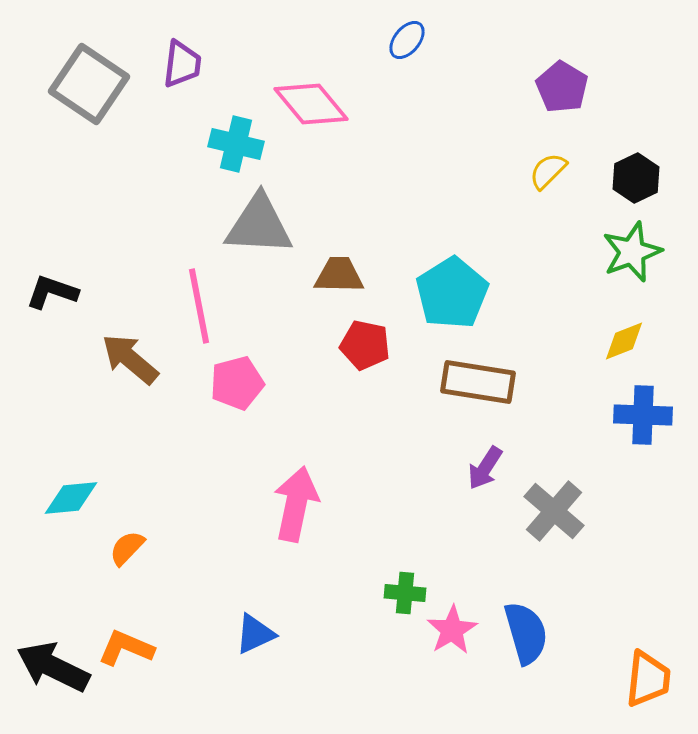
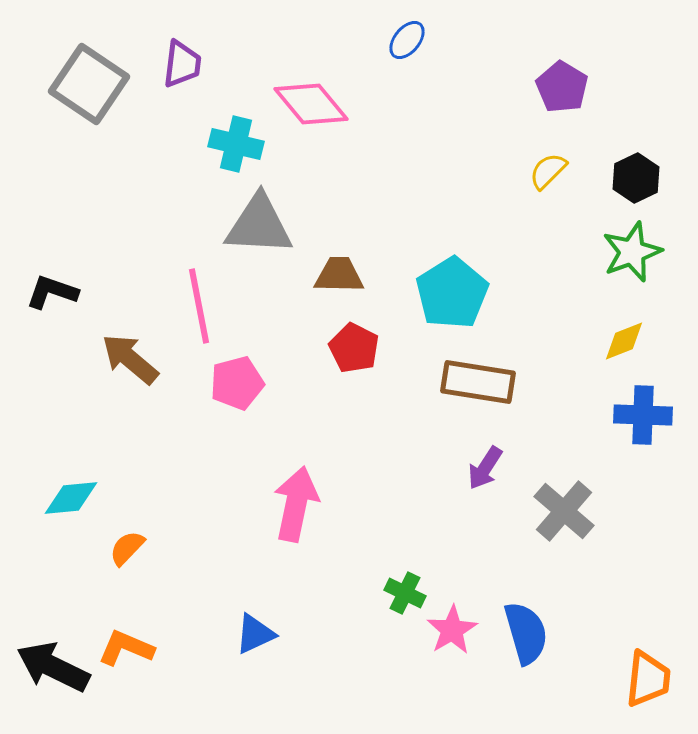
red pentagon: moved 11 px left, 3 px down; rotated 15 degrees clockwise
gray cross: moved 10 px right
green cross: rotated 21 degrees clockwise
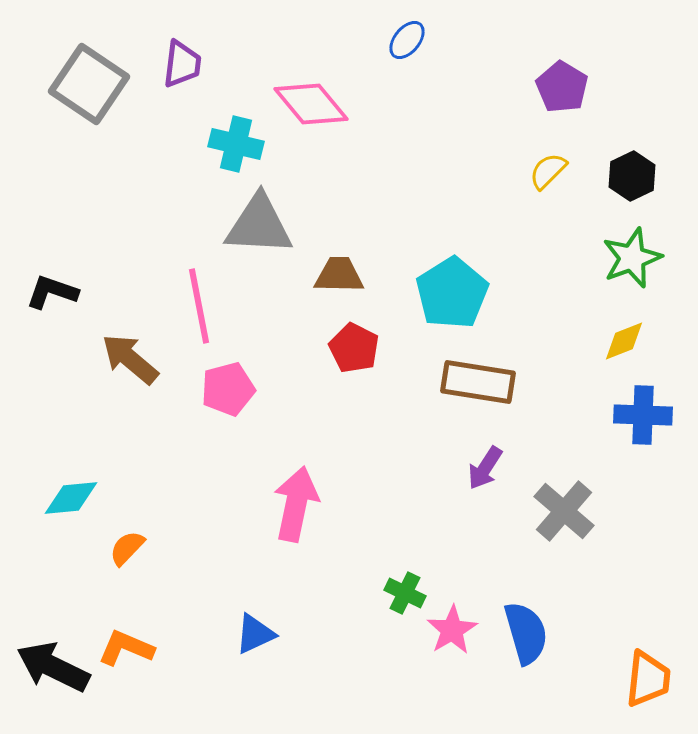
black hexagon: moved 4 px left, 2 px up
green star: moved 6 px down
pink pentagon: moved 9 px left, 6 px down
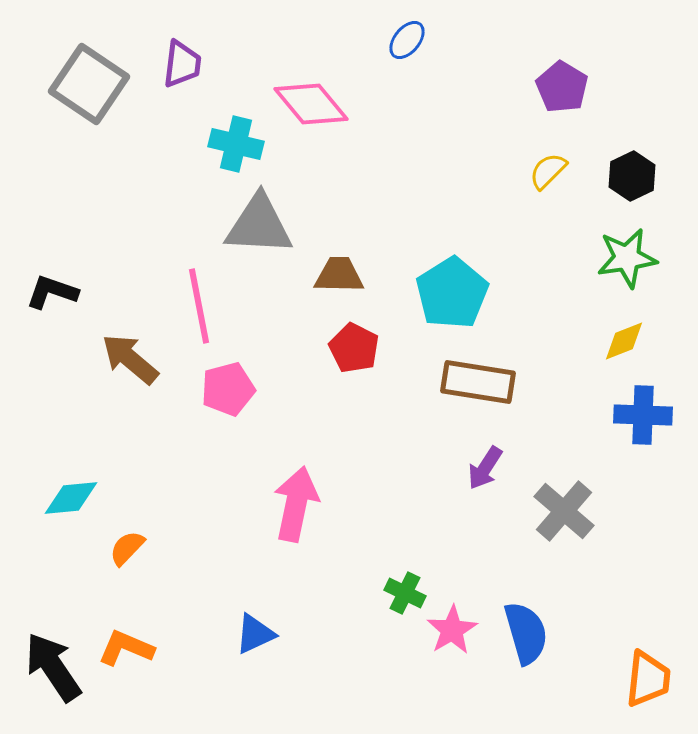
green star: moved 5 px left; rotated 12 degrees clockwise
black arrow: rotated 30 degrees clockwise
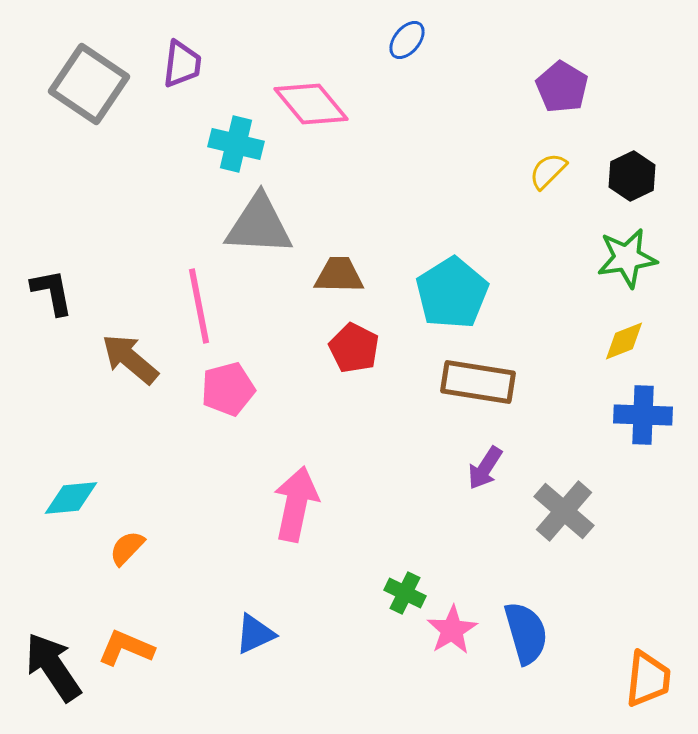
black L-shape: rotated 60 degrees clockwise
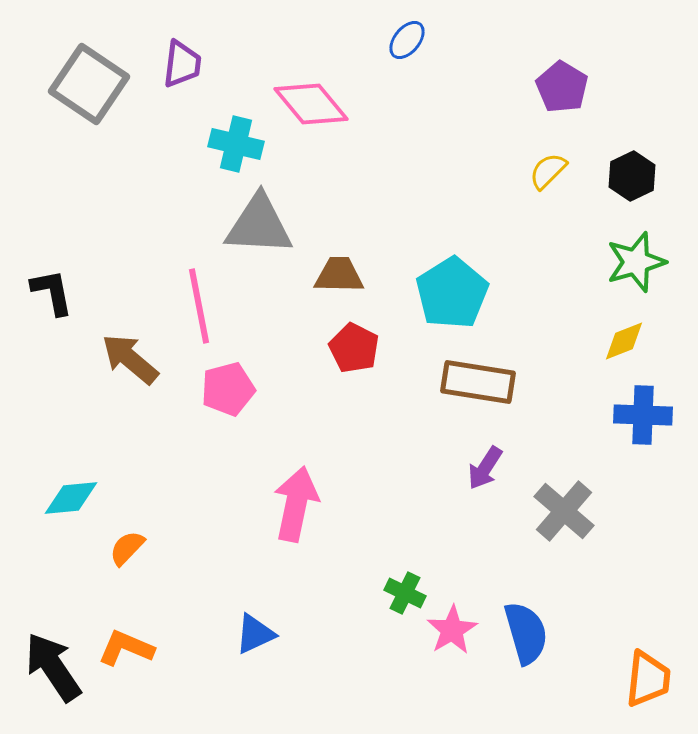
green star: moved 9 px right, 4 px down; rotated 8 degrees counterclockwise
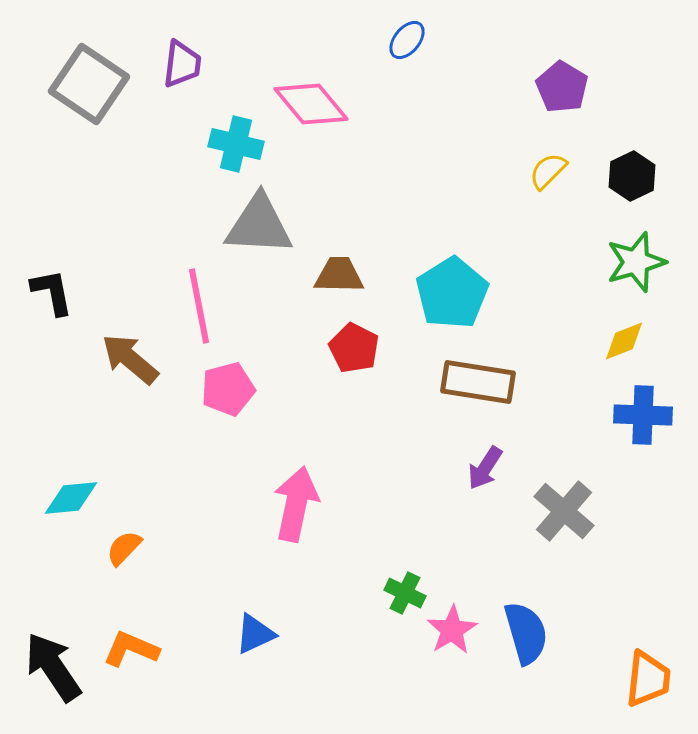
orange semicircle: moved 3 px left
orange L-shape: moved 5 px right, 1 px down
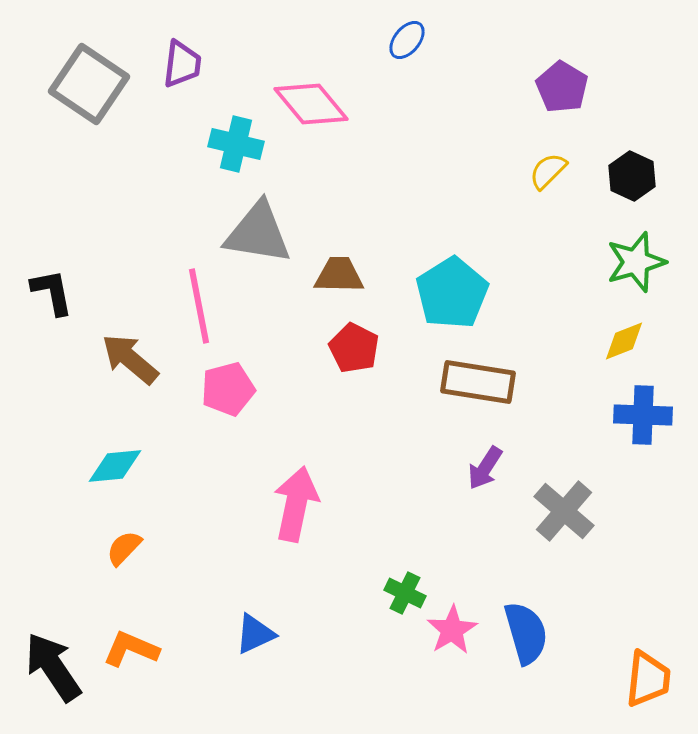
black hexagon: rotated 9 degrees counterclockwise
gray triangle: moved 1 px left, 8 px down; rotated 6 degrees clockwise
cyan diamond: moved 44 px right, 32 px up
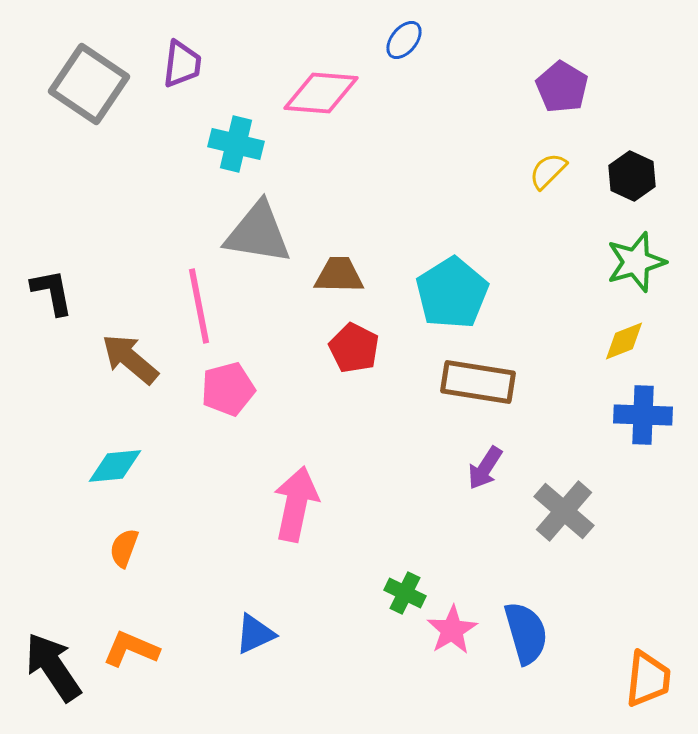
blue ellipse: moved 3 px left
pink diamond: moved 10 px right, 11 px up; rotated 46 degrees counterclockwise
orange semicircle: rotated 24 degrees counterclockwise
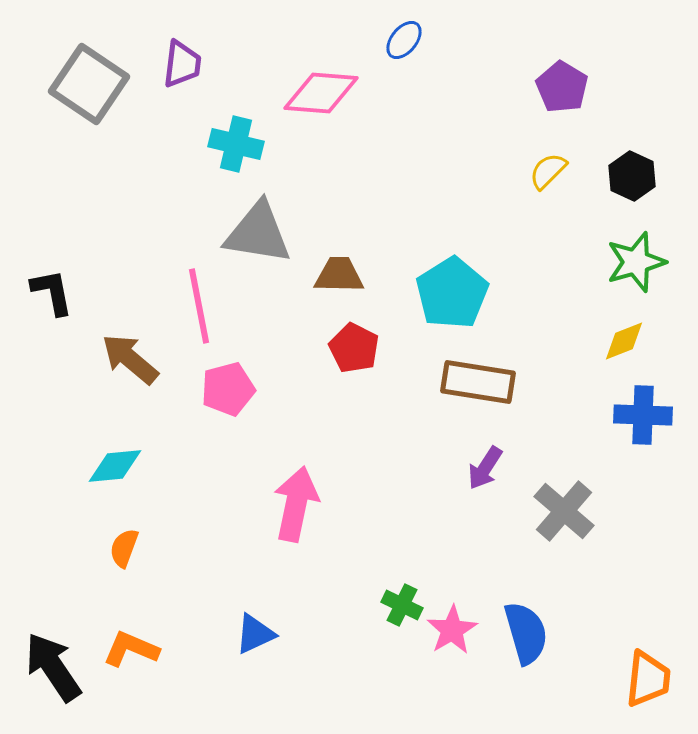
green cross: moved 3 px left, 12 px down
